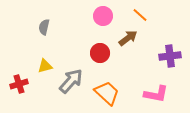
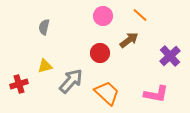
brown arrow: moved 1 px right, 2 px down
purple cross: rotated 35 degrees counterclockwise
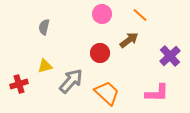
pink circle: moved 1 px left, 2 px up
pink L-shape: moved 1 px right, 1 px up; rotated 10 degrees counterclockwise
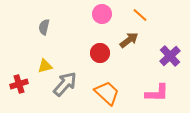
gray arrow: moved 6 px left, 3 px down
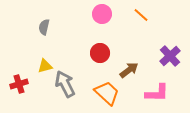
orange line: moved 1 px right
brown arrow: moved 30 px down
gray arrow: rotated 68 degrees counterclockwise
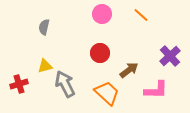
pink L-shape: moved 1 px left, 3 px up
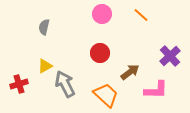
yellow triangle: rotated 14 degrees counterclockwise
brown arrow: moved 1 px right, 2 px down
orange trapezoid: moved 1 px left, 2 px down
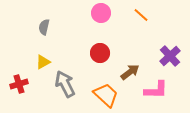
pink circle: moved 1 px left, 1 px up
yellow triangle: moved 2 px left, 4 px up
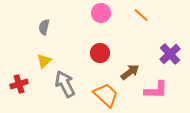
purple cross: moved 2 px up
yellow triangle: moved 1 px right, 1 px up; rotated 14 degrees counterclockwise
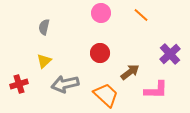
gray arrow: rotated 76 degrees counterclockwise
